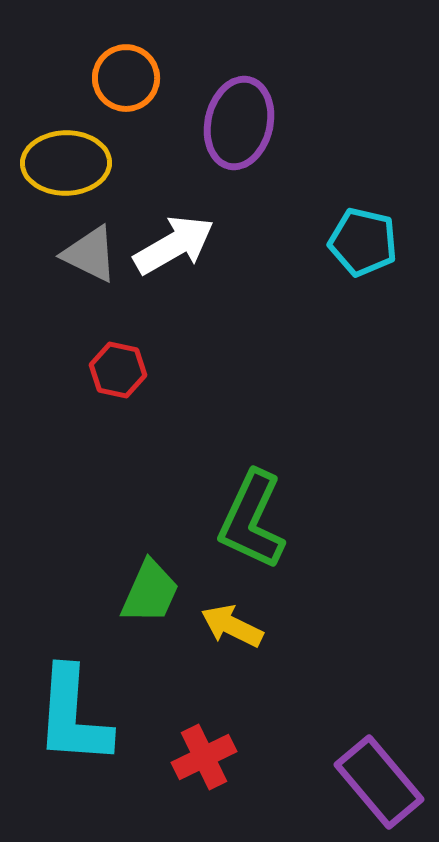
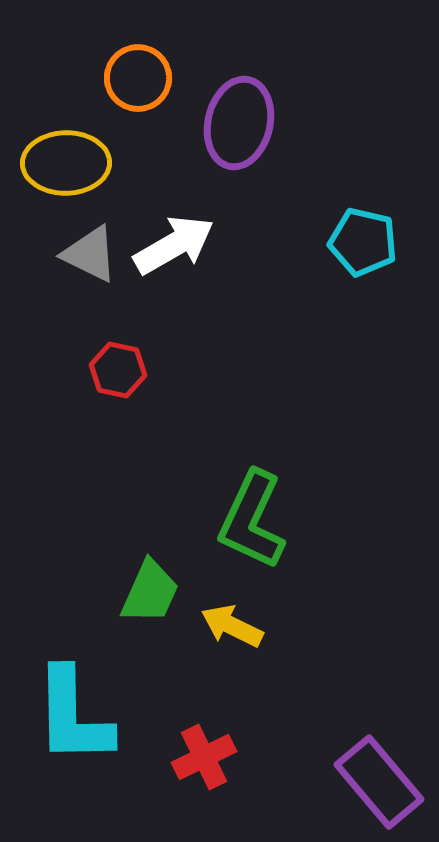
orange circle: moved 12 px right
cyan L-shape: rotated 5 degrees counterclockwise
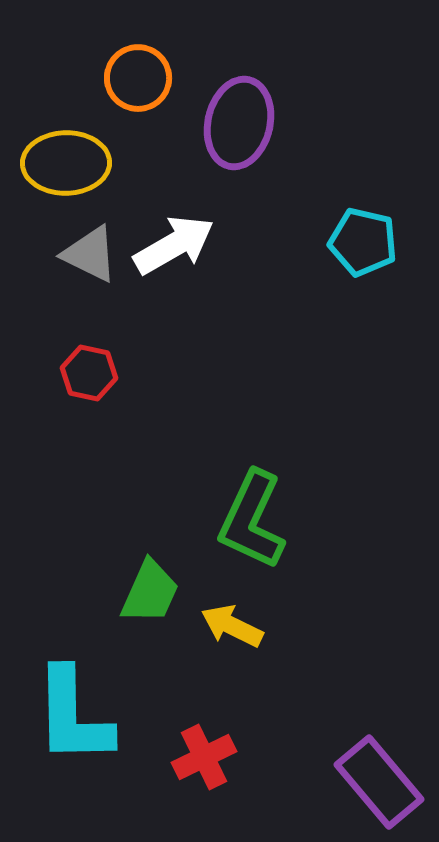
red hexagon: moved 29 px left, 3 px down
